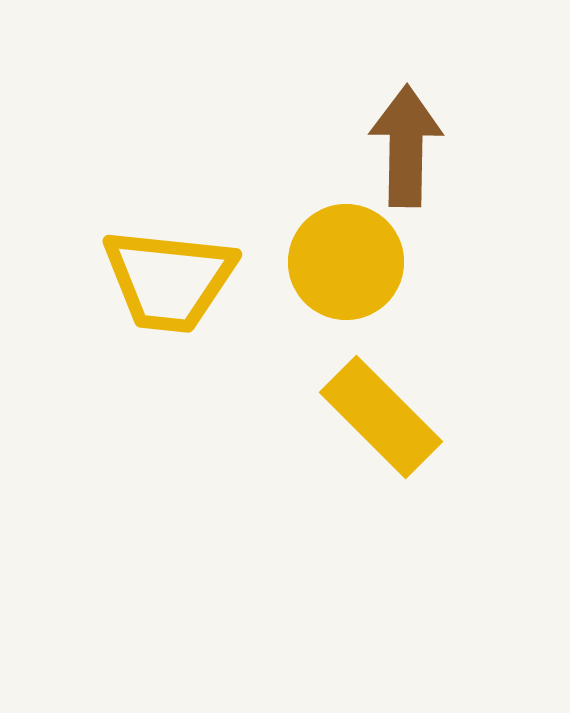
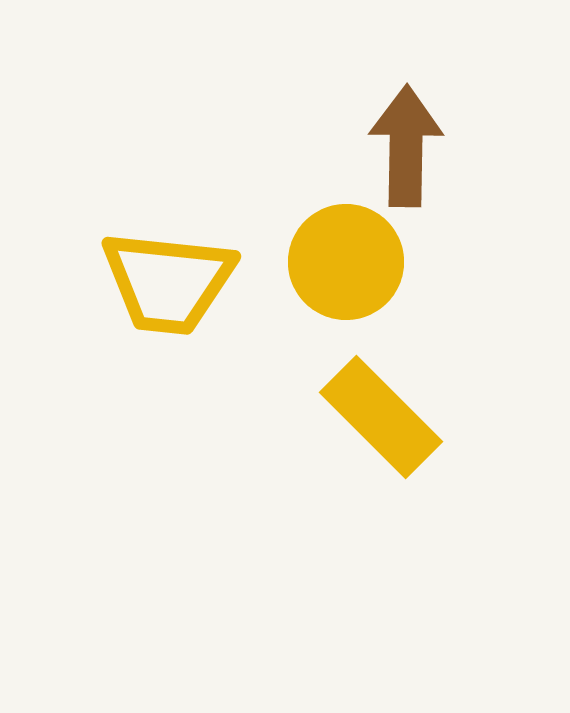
yellow trapezoid: moved 1 px left, 2 px down
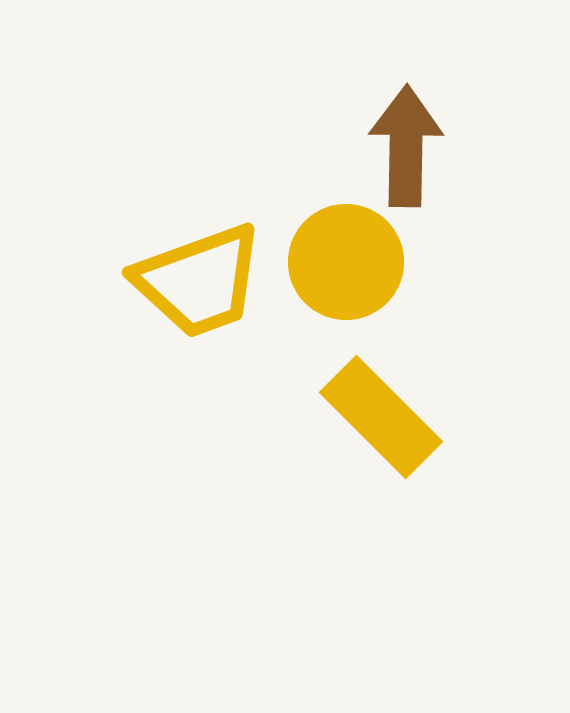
yellow trapezoid: moved 31 px right, 1 px up; rotated 26 degrees counterclockwise
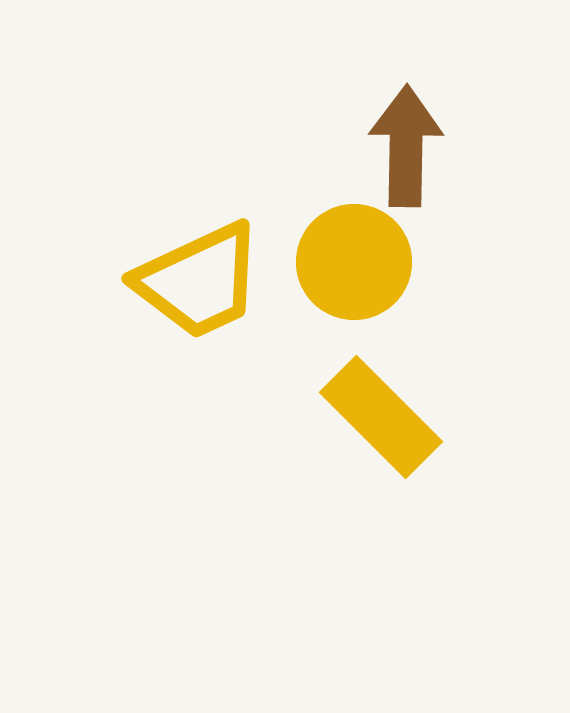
yellow circle: moved 8 px right
yellow trapezoid: rotated 5 degrees counterclockwise
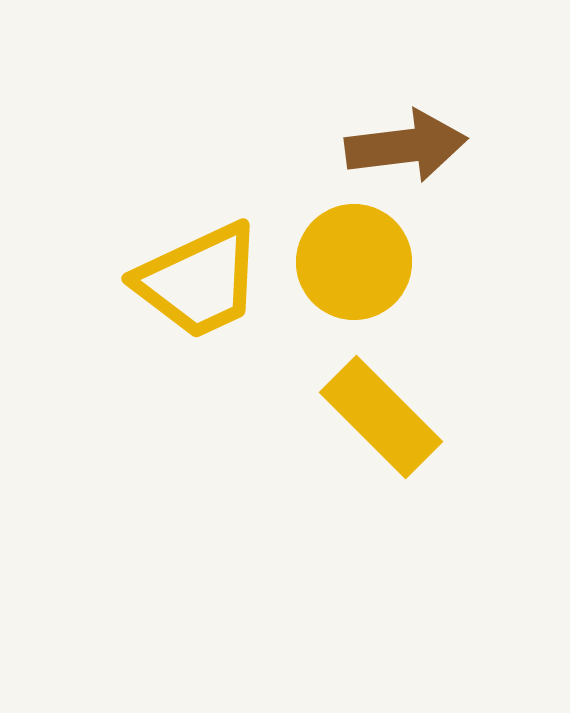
brown arrow: rotated 82 degrees clockwise
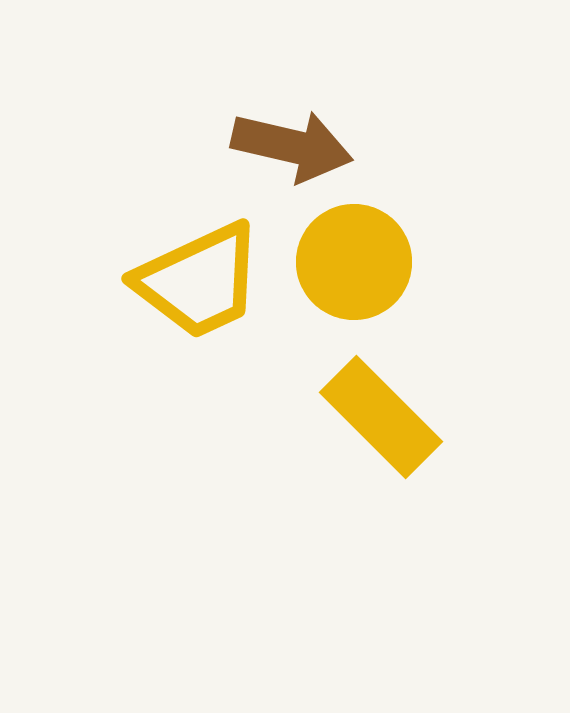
brown arrow: moved 114 px left; rotated 20 degrees clockwise
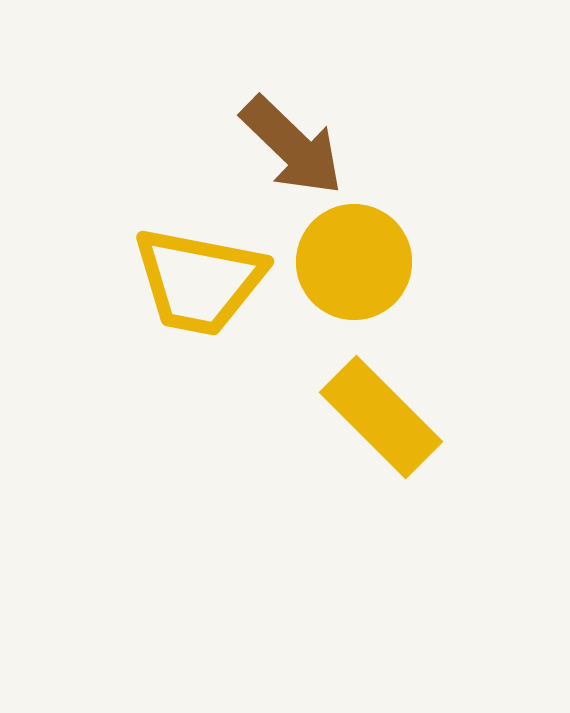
brown arrow: rotated 31 degrees clockwise
yellow trapezoid: rotated 36 degrees clockwise
